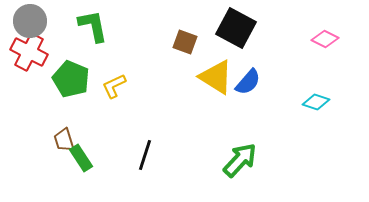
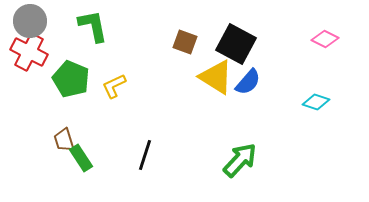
black square: moved 16 px down
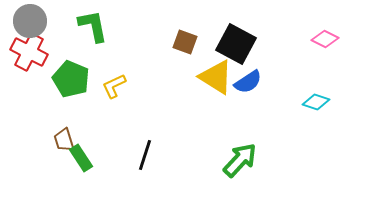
blue semicircle: rotated 16 degrees clockwise
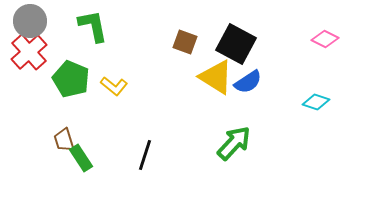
red cross: rotated 21 degrees clockwise
yellow L-shape: rotated 116 degrees counterclockwise
green arrow: moved 6 px left, 17 px up
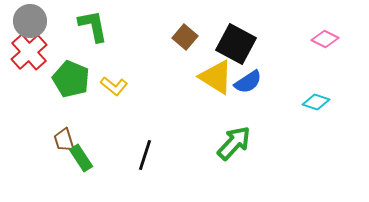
brown square: moved 5 px up; rotated 20 degrees clockwise
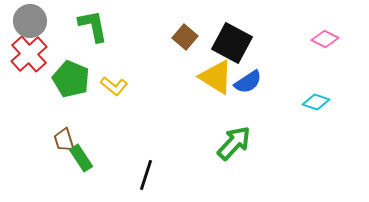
black square: moved 4 px left, 1 px up
red cross: moved 2 px down
black line: moved 1 px right, 20 px down
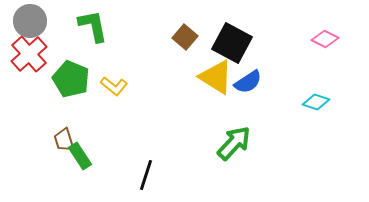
green rectangle: moved 1 px left, 2 px up
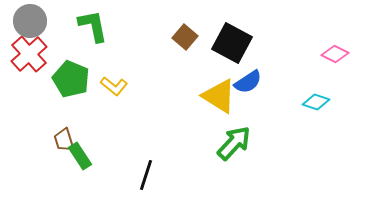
pink diamond: moved 10 px right, 15 px down
yellow triangle: moved 3 px right, 19 px down
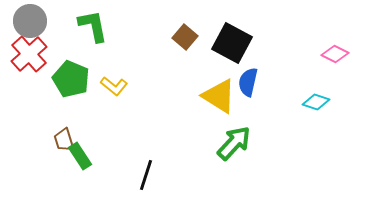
blue semicircle: rotated 136 degrees clockwise
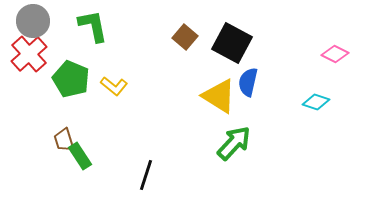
gray circle: moved 3 px right
